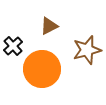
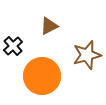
brown star: moved 5 px down
orange circle: moved 7 px down
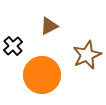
brown star: rotated 8 degrees counterclockwise
orange circle: moved 1 px up
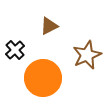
black cross: moved 2 px right, 4 px down
orange circle: moved 1 px right, 3 px down
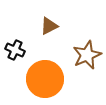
black cross: rotated 24 degrees counterclockwise
orange circle: moved 2 px right, 1 px down
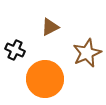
brown triangle: moved 1 px right, 1 px down
brown star: moved 2 px up
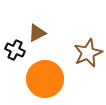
brown triangle: moved 13 px left, 6 px down
brown star: moved 1 px right
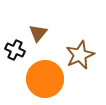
brown triangle: moved 1 px right; rotated 24 degrees counterclockwise
brown star: moved 8 px left, 2 px down
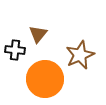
brown triangle: moved 1 px down
black cross: rotated 18 degrees counterclockwise
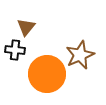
brown triangle: moved 12 px left, 7 px up
orange circle: moved 2 px right, 5 px up
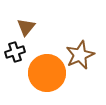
black cross: moved 2 px down; rotated 24 degrees counterclockwise
orange circle: moved 1 px up
